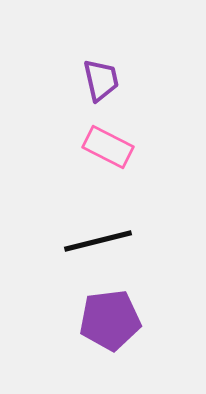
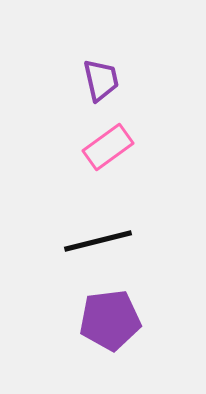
pink rectangle: rotated 63 degrees counterclockwise
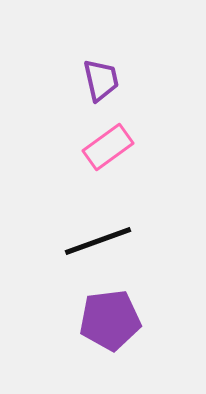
black line: rotated 6 degrees counterclockwise
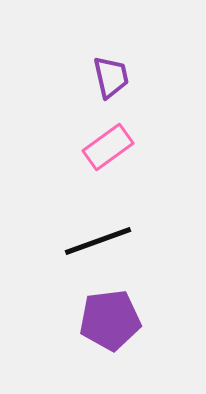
purple trapezoid: moved 10 px right, 3 px up
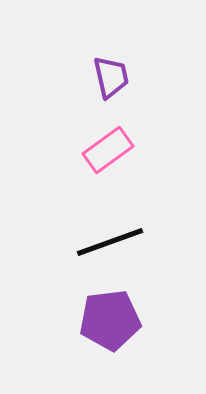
pink rectangle: moved 3 px down
black line: moved 12 px right, 1 px down
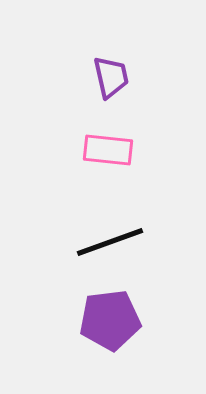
pink rectangle: rotated 42 degrees clockwise
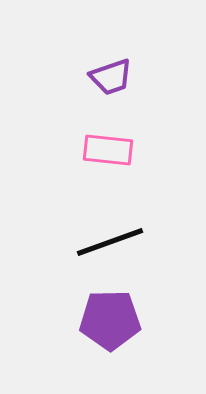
purple trapezoid: rotated 84 degrees clockwise
purple pentagon: rotated 6 degrees clockwise
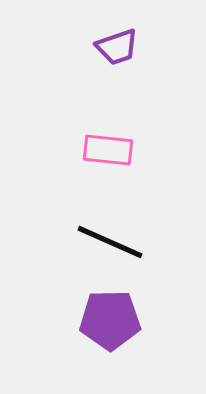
purple trapezoid: moved 6 px right, 30 px up
black line: rotated 44 degrees clockwise
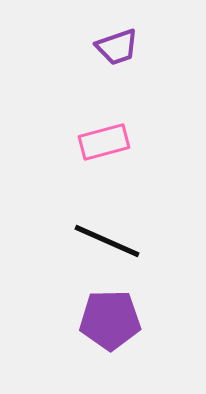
pink rectangle: moved 4 px left, 8 px up; rotated 21 degrees counterclockwise
black line: moved 3 px left, 1 px up
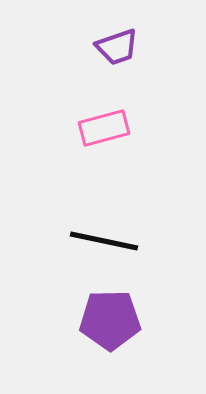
pink rectangle: moved 14 px up
black line: moved 3 px left; rotated 12 degrees counterclockwise
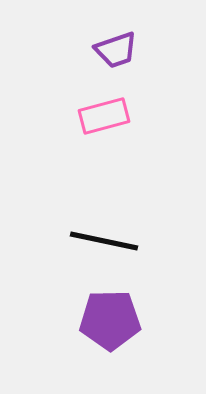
purple trapezoid: moved 1 px left, 3 px down
pink rectangle: moved 12 px up
